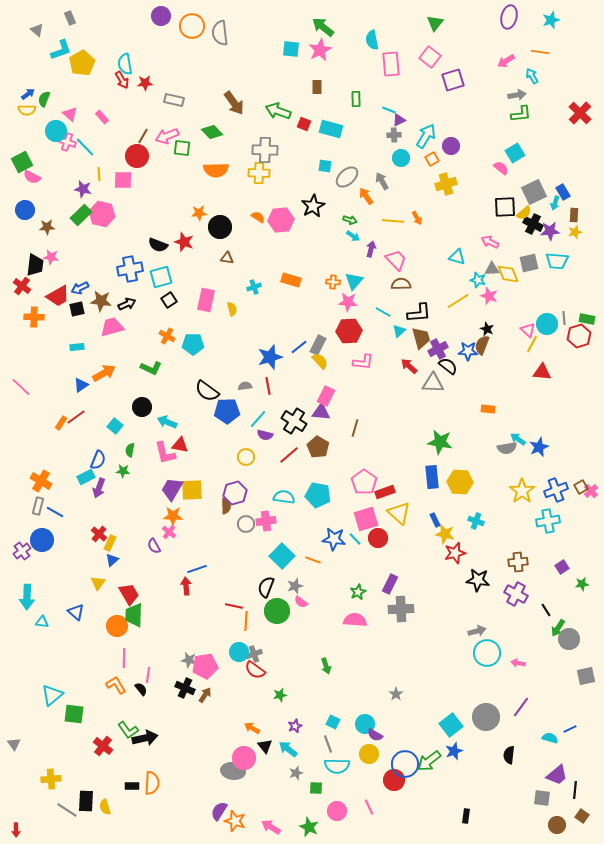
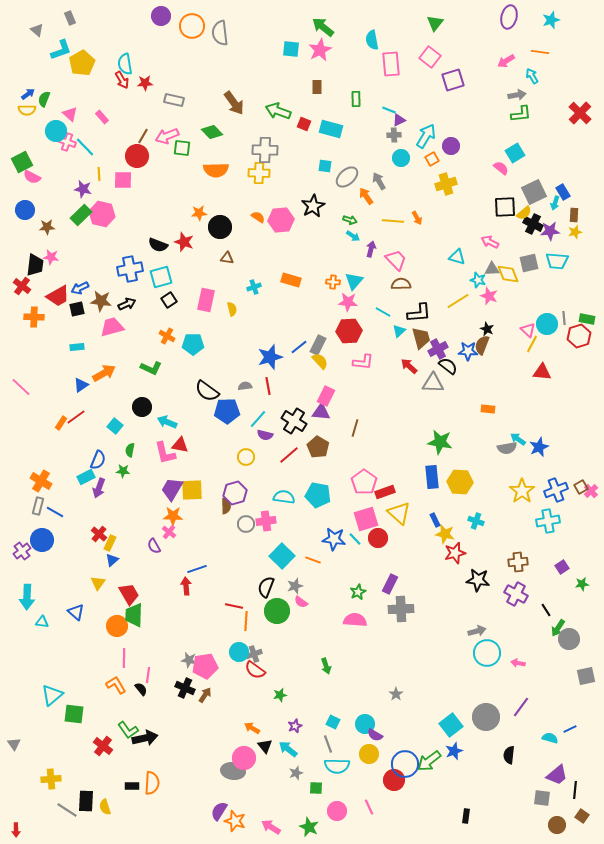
gray arrow at (382, 181): moved 3 px left
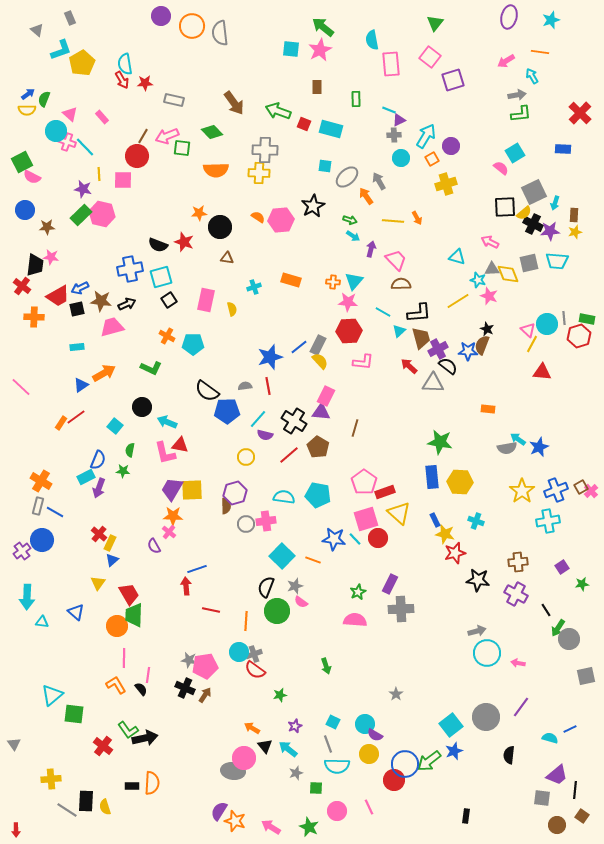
blue rectangle at (563, 192): moved 43 px up; rotated 56 degrees counterclockwise
red line at (234, 606): moved 23 px left, 4 px down
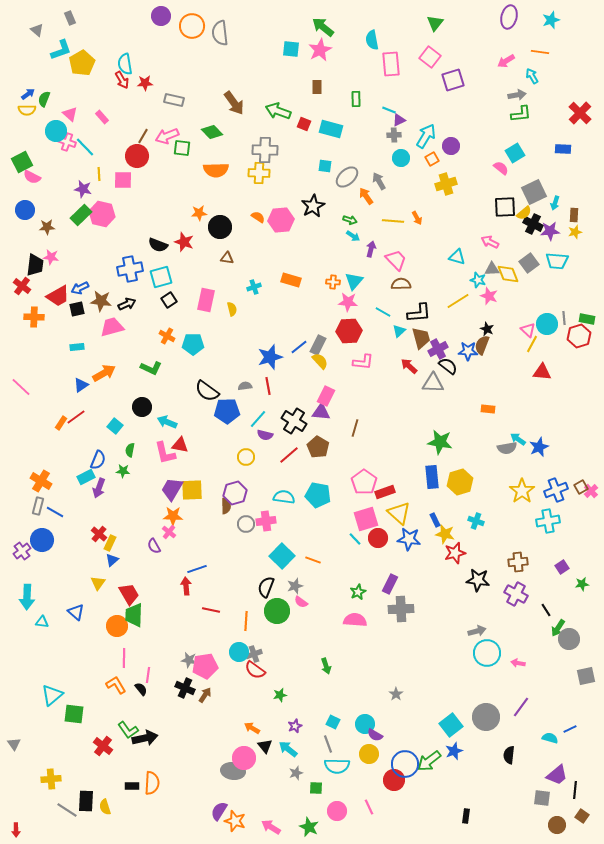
gray square at (529, 263): rotated 24 degrees counterclockwise
yellow hexagon at (460, 482): rotated 20 degrees counterclockwise
blue star at (334, 539): moved 75 px right
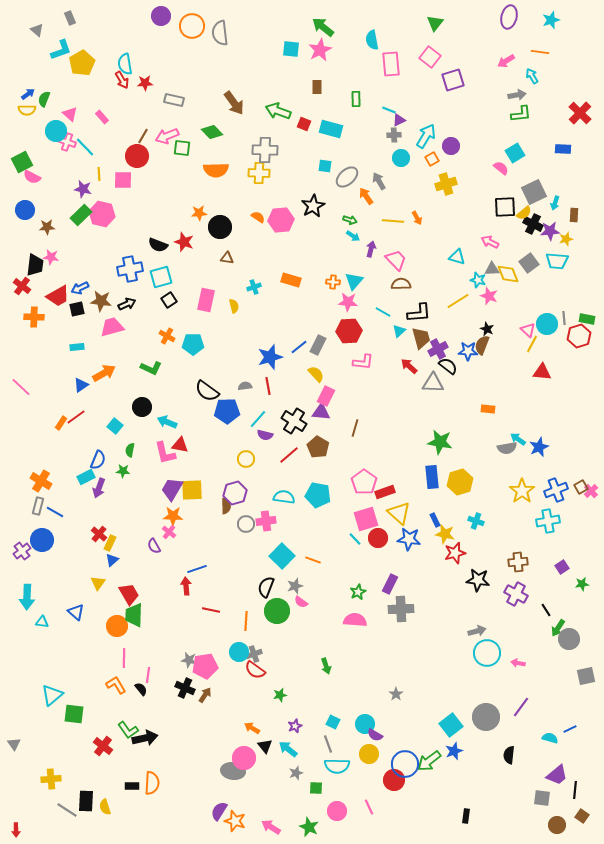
yellow star at (575, 232): moved 9 px left, 7 px down
yellow semicircle at (232, 309): moved 2 px right, 3 px up
yellow semicircle at (320, 361): moved 4 px left, 13 px down
yellow circle at (246, 457): moved 2 px down
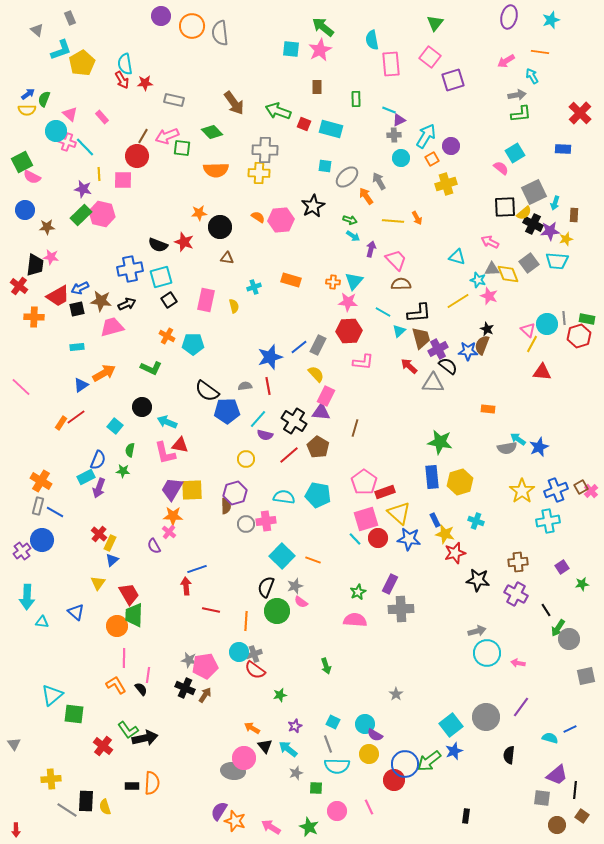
red cross at (22, 286): moved 3 px left
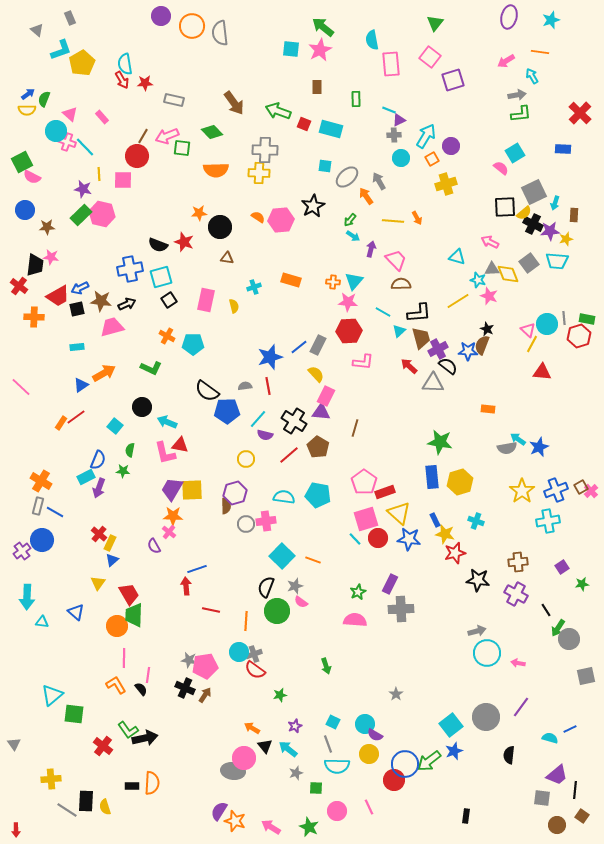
green arrow at (350, 220): rotated 112 degrees clockwise
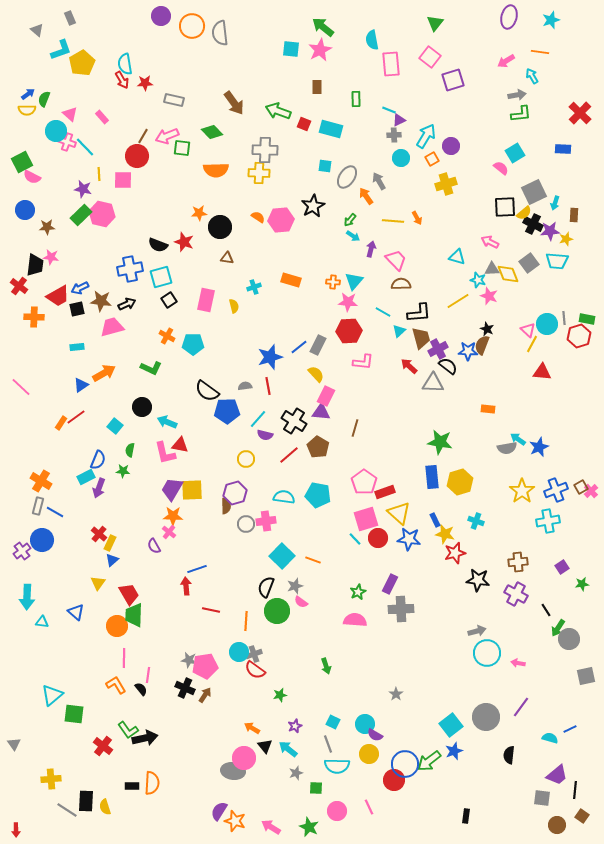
gray ellipse at (347, 177): rotated 15 degrees counterclockwise
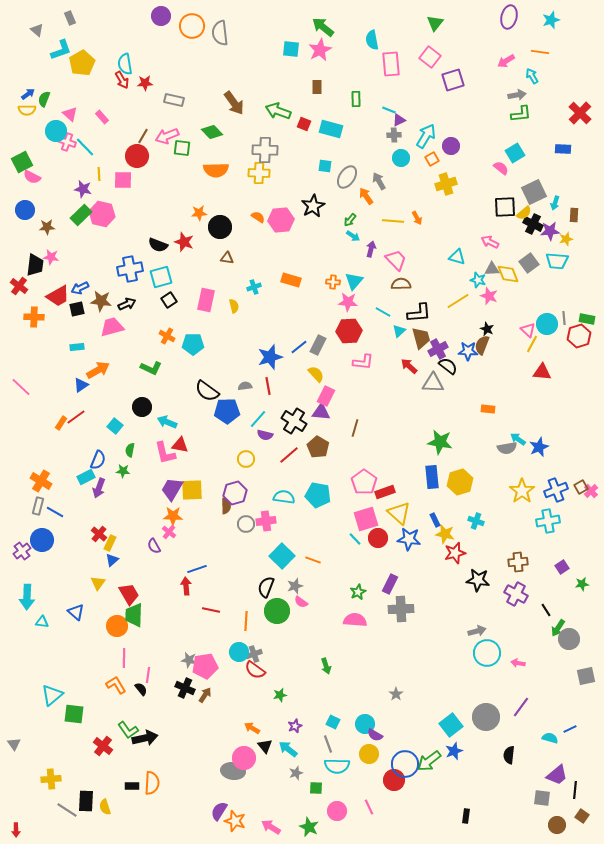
orange arrow at (104, 373): moved 6 px left, 3 px up
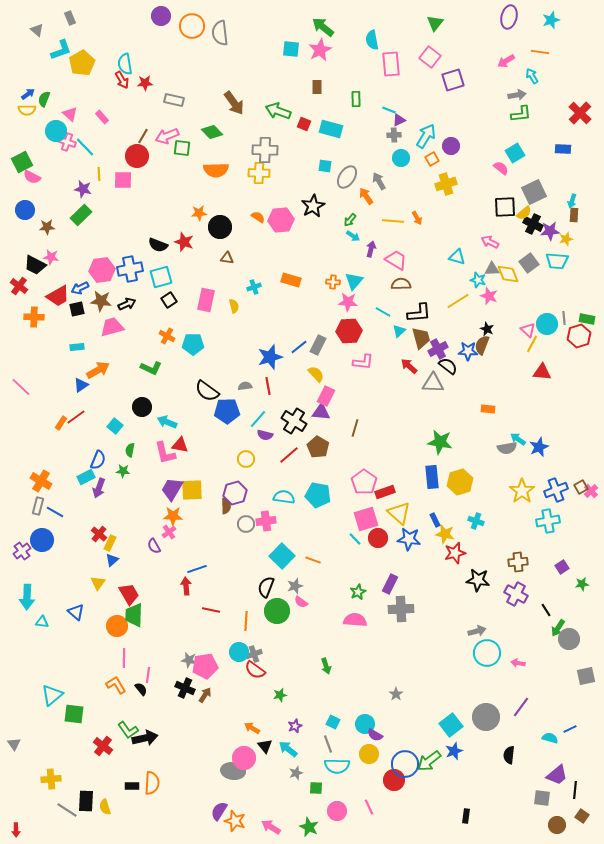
cyan arrow at (555, 203): moved 17 px right, 2 px up
pink hexagon at (102, 214): moved 56 px down; rotated 20 degrees counterclockwise
pink trapezoid at (396, 260): rotated 15 degrees counterclockwise
black trapezoid at (35, 265): rotated 110 degrees clockwise
pink cross at (169, 532): rotated 16 degrees clockwise
